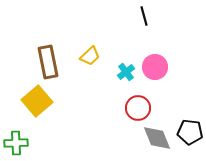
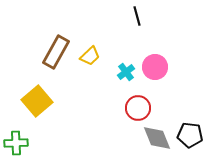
black line: moved 7 px left
brown rectangle: moved 8 px right, 10 px up; rotated 40 degrees clockwise
black pentagon: moved 3 px down
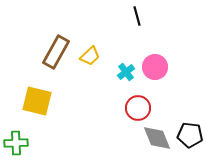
yellow square: rotated 36 degrees counterclockwise
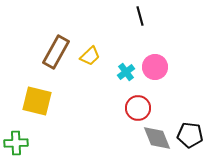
black line: moved 3 px right
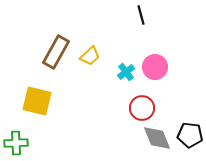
black line: moved 1 px right, 1 px up
red circle: moved 4 px right
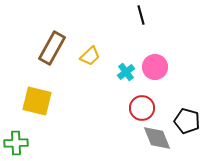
brown rectangle: moved 4 px left, 4 px up
black pentagon: moved 3 px left, 14 px up; rotated 10 degrees clockwise
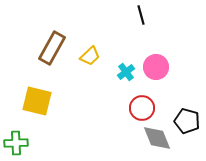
pink circle: moved 1 px right
